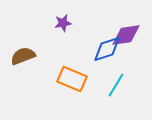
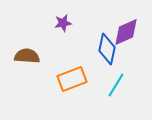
purple diamond: moved 3 px up; rotated 16 degrees counterclockwise
blue diamond: rotated 60 degrees counterclockwise
brown semicircle: moved 4 px right; rotated 25 degrees clockwise
orange rectangle: rotated 44 degrees counterclockwise
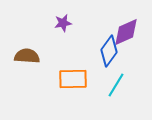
blue diamond: moved 2 px right, 2 px down; rotated 24 degrees clockwise
orange rectangle: moved 1 px right; rotated 20 degrees clockwise
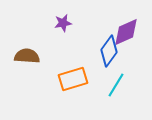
orange rectangle: rotated 16 degrees counterclockwise
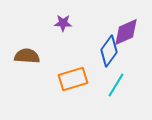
purple star: rotated 12 degrees clockwise
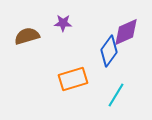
brown semicircle: moved 20 px up; rotated 20 degrees counterclockwise
cyan line: moved 10 px down
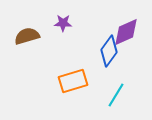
orange rectangle: moved 2 px down
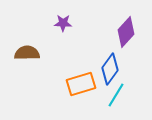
purple diamond: rotated 24 degrees counterclockwise
brown semicircle: moved 17 px down; rotated 15 degrees clockwise
blue diamond: moved 1 px right, 18 px down
orange rectangle: moved 8 px right, 3 px down
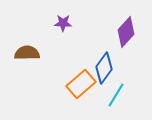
blue diamond: moved 6 px left, 1 px up
orange rectangle: rotated 24 degrees counterclockwise
